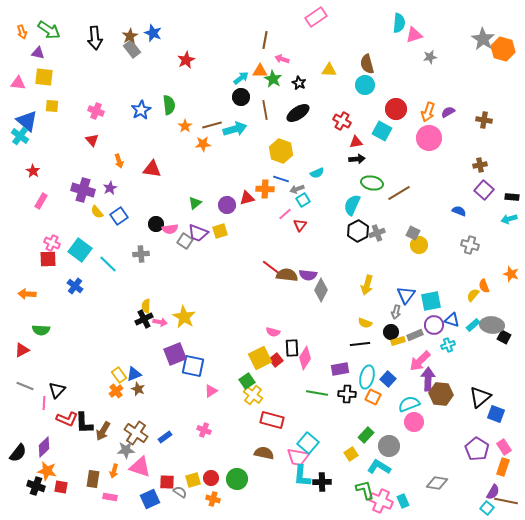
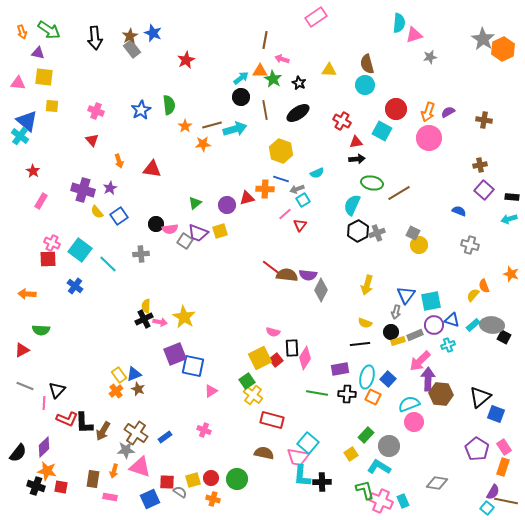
orange hexagon at (503, 49): rotated 20 degrees clockwise
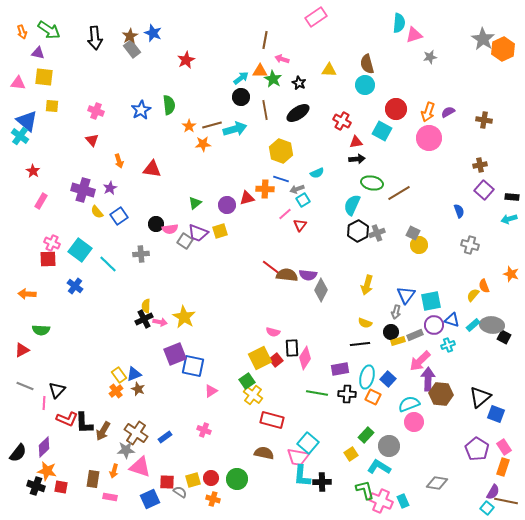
orange star at (185, 126): moved 4 px right
blue semicircle at (459, 211): rotated 48 degrees clockwise
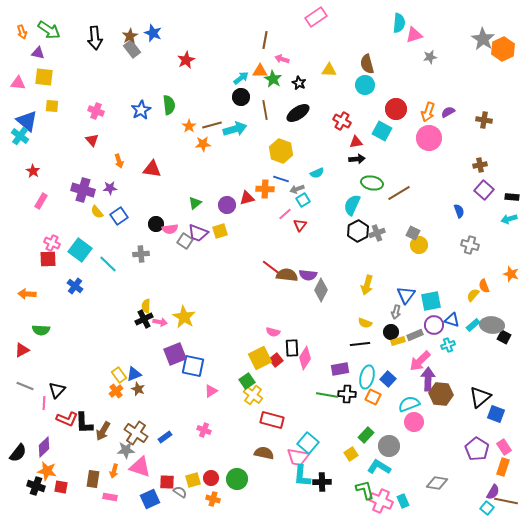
purple star at (110, 188): rotated 24 degrees clockwise
green line at (317, 393): moved 10 px right, 2 px down
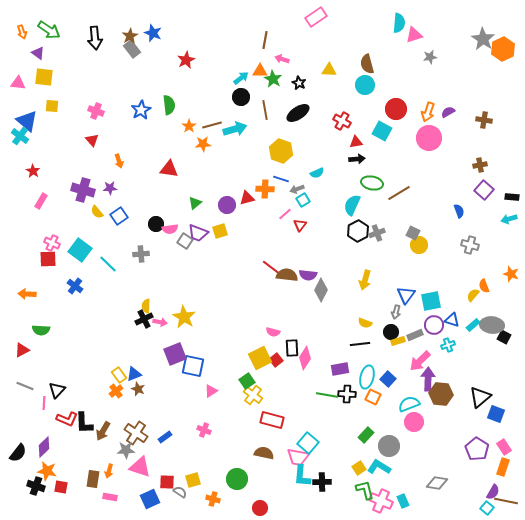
purple triangle at (38, 53): rotated 24 degrees clockwise
red triangle at (152, 169): moved 17 px right
yellow arrow at (367, 285): moved 2 px left, 5 px up
yellow square at (351, 454): moved 8 px right, 14 px down
orange arrow at (114, 471): moved 5 px left
red circle at (211, 478): moved 49 px right, 30 px down
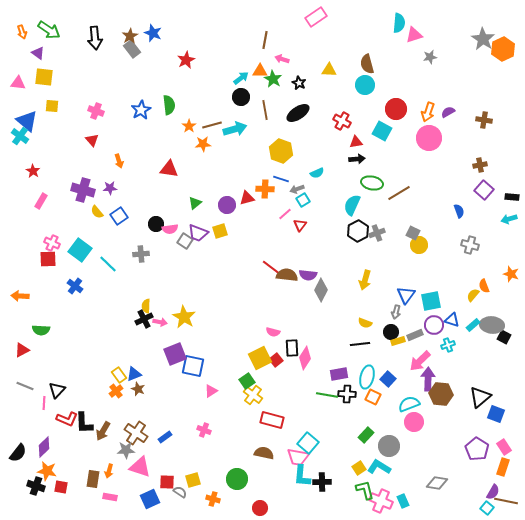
orange arrow at (27, 294): moved 7 px left, 2 px down
purple rectangle at (340, 369): moved 1 px left, 5 px down
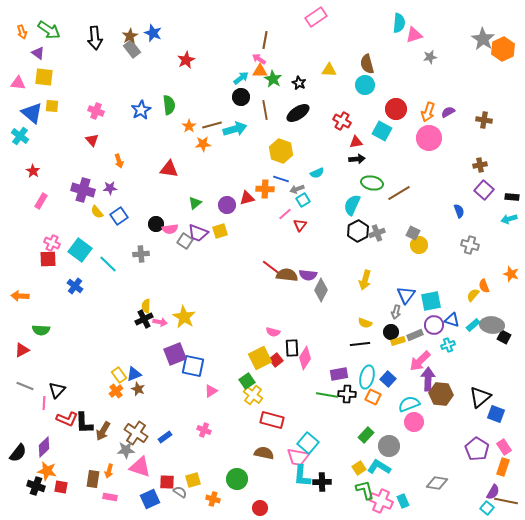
pink arrow at (282, 59): moved 23 px left; rotated 16 degrees clockwise
blue triangle at (27, 121): moved 5 px right, 8 px up
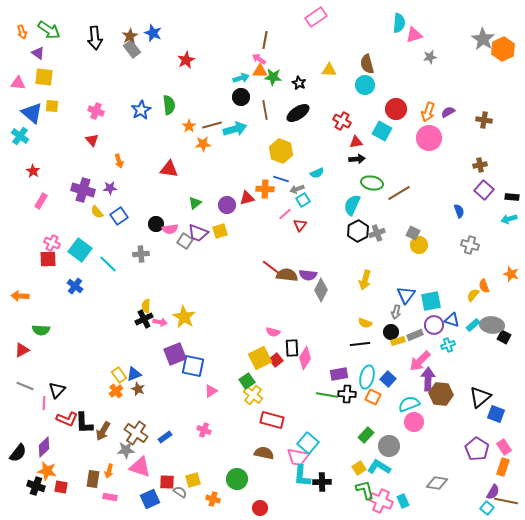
cyan arrow at (241, 78): rotated 21 degrees clockwise
green star at (273, 79): moved 2 px up; rotated 24 degrees counterclockwise
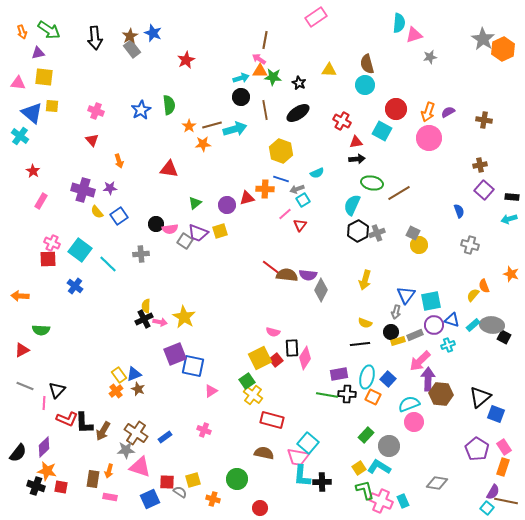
purple triangle at (38, 53): rotated 48 degrees counterclockwise
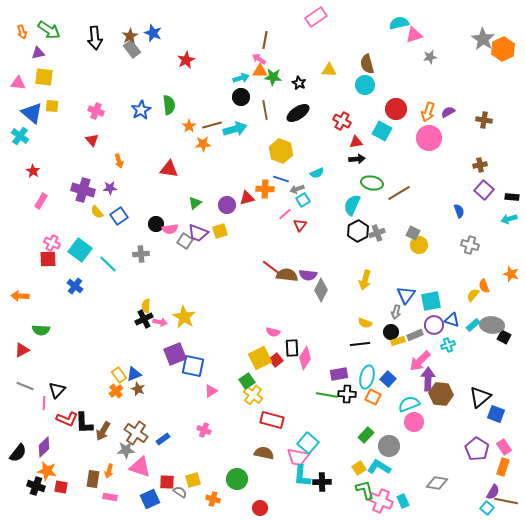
cyan semicircle at (399, 23): rotated 108 degrees counterclockwise
blue rectangle at (165, 437): moved 2 px left, 2 px down
